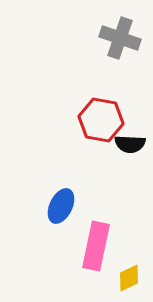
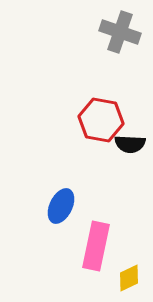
gray cross: moved 6 px up
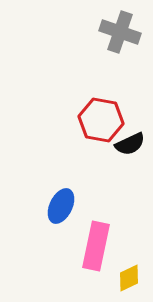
black semicircle: rotated 28 degrees counterclockwise
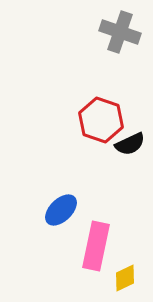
red hexagon: rotated 9 degrees clockwise
blue ellipse: moved 4 px down; rotated 20 degrees clockwise
yellow diamond: moved 4 px left
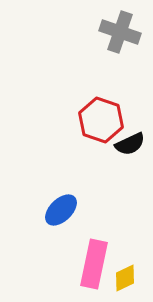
pink rectangle: moved 2 px left, 18 px down
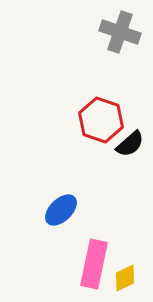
black semicircle: rotated 16 degrees counterclockwise
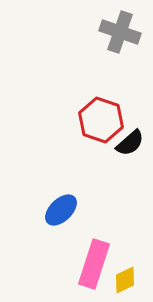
black semicircle: moved 1 px up
pink rectangle: rotated 6 degrees clockwise
yellow diamond: moved 2 px down
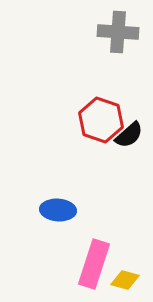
gray cross: moved 2 px left; rotated 15 degrees counterclockwise
black semicircle: moved 1 px left, 8 px up
blue ellipse: moved 3 px left; rotated 48 degrees clockwise
yellow diamond: rotated 40 degrees clockwise
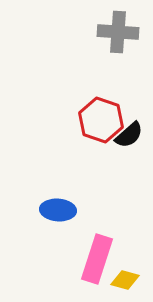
pink rectangle: moved 3 px right, 5 px up
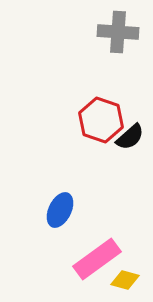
black semicircle: moved 1 px right, 2 px down
blue ellipse: moved 2 px right; rotated 68 degrees counterclockwise
pink rectangle: rotated 36 degrees clockwise
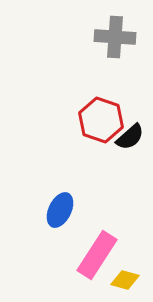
gray cross: moved 3 px left, 5 px down
pink rectangle: moved 4 px up; rotated 21 degrees counterclockwise
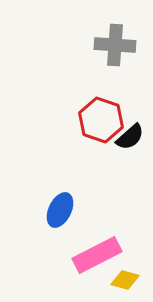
gray cross: moved 8 px down
pink rectangle: rotated 30 degrees clockwise
